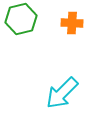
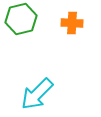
cyan arrow: moved 25 px left, 1 px down
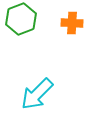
green hexagon: rotated 8 degrees counterclockwise
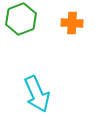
cyan arrow: rotated 69 degrees counterclockwise
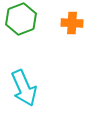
cyan arrow: moved 13 px left, 6 px up
